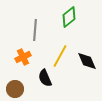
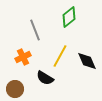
gray line: rotated 25 degrees counterclockwise
black semicircle: rotated 36 degrees counterclockwise
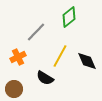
gray line: moved 1 px right, 2 px down; rotated 65 degrees clockwise
orange cross: moved 5 px left
brown circle: moved 1 px left
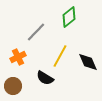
black diamond: moved 1 px right, 1 px down
brown circle: moved 1 px left, 3 px up
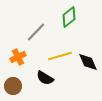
yellow line: rotated 45 degrees clockwise
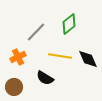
green diamond: moved 7 px down
yellow line: rotated 25 degrees clockwise
black diamond: moved 3 px up
brown circle: moved 1 px right, 1 px down
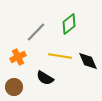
black diamond: moved 2 px down
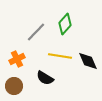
green diamond: moved 4 px left; rotated 10 degrees counterclockwise
orange cross: moved 1 px left, 2 px down
brown circle: moved 1 px up
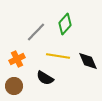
yellow line: moved 2 px left
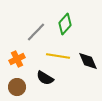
brown circle: moved 3 px right, 1 px down
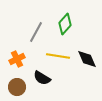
gray line: rotated 15 degrees counterclockwise
black diamond: moved 1 px left, 2 px up
black semicircle: moved 3 px left
